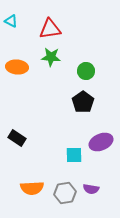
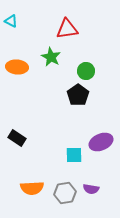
red triangle: moved 17 px right
green star: rotated 24 degrees clockwise
black pentagon: moved 5 px left, 7 px up
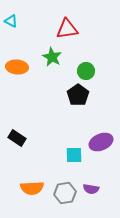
green star: moved 1 px right
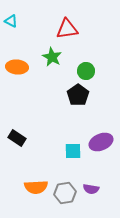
cyan square: moved 1 px left, 4 px up
orange semicircle: moved 4 px right, 1 px up
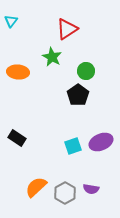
cyan triangle: rotated 40 degrees clockwise
red triangle: rotated 25 degrees counterclockwise
orange ellipse: moved 1 px right, 5 px down
cyan square: moved 5 px up; rotated 18 degrees counterclockwise
orange semicircle: rotated 140 degrees clockwise
gray hexagon: rotated 20 degrees counterclockwise
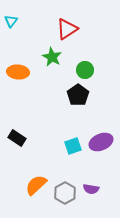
green circle: moved 1 px left, 1 px up
orange semicircle: moved 2 px up
